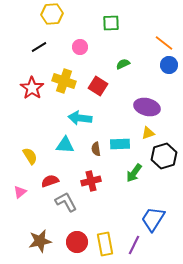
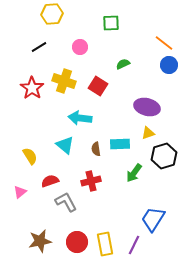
cyan triangle: rotated 36 degrees clockwise
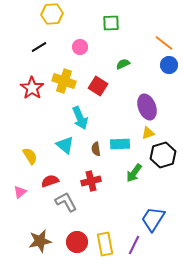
purple ellipse: rotated 55 degrees clockwise
cyan arrow: rotated 120 degrees counterclockwise
black hexagon: moved 1 px left, 1 px up
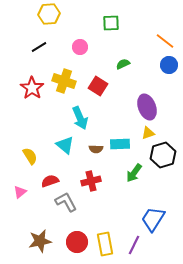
yellow hexagon: moved 3 px left
orange line: moved 1 px right, 2 px up
brown semicircle: rotated 80 degrees counterclockwise
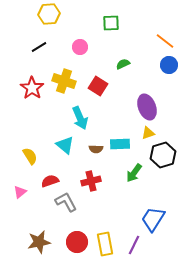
brown star: moved 1 px left, 1 px down
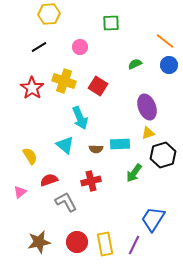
green semicircle: moved 12 px right
red semicircle: moved 1 px left, 1 px up
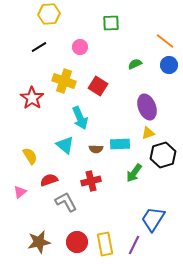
red star: moved 10 px down
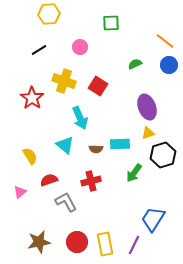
black line: moved 3 px down
